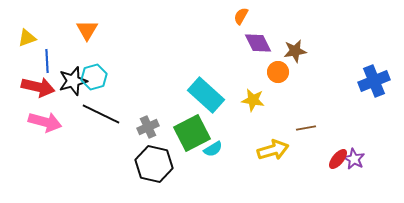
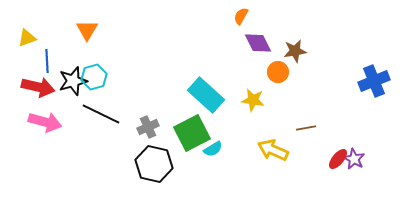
yellow arrow: rotated 140 degrees counterclockwise
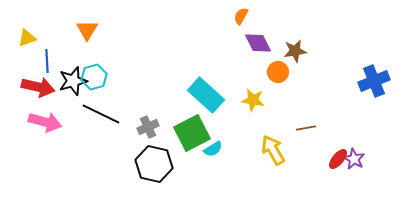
yellow arrow: rotated 36 degrees clockwise
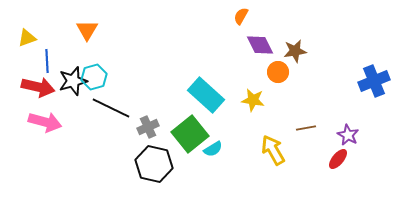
purple diamond: moved 2 px right, 2 px down
black line: moved 10 px right, 6 px up
green square: moved 2 px left, 1 px down; rotated 12 degrees counterclockwise
purple star: moved 6 px left, 24 px up
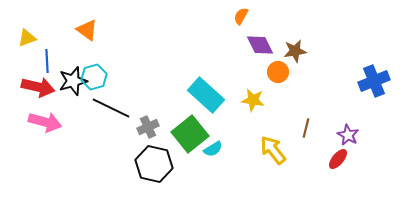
orange triangle: rotated 25 degrees counterclockwise
brown line: rotated 66 degrees counterclockwise
yellow arrow: rotated 8 degrees counterclockwise
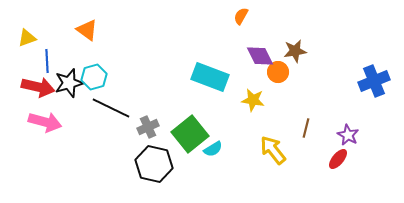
purple diamond: moved 11 px down
black star: moved 4 px left, 2 px down
cyan rectangle: moved 4 px right, 18 px up; rotated 21 degrees counterclockwise
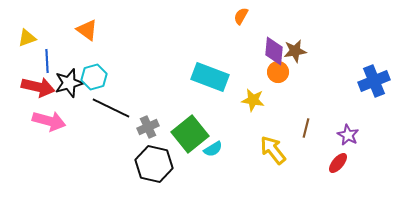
purple diamond: moved 14 px right, 5 px up; rotated 32 degrees clockwise
pink arrow: moved 4 px right, 1 px up
red ellipse: moved 4 px down
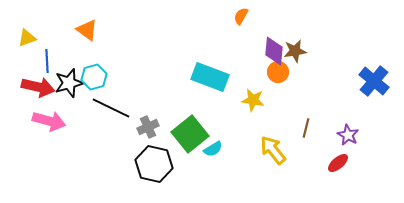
blue cross: rotated 28 degrees counterclockwise
red ellipse: rotated 10 degrees clockwise
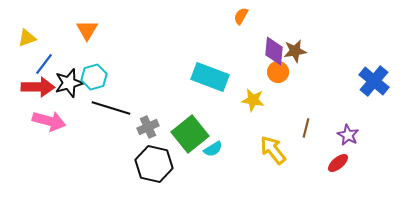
orange triangle: rotated 25 degrees clockwise
blue line: moved 3 px left, 3 px down; rotated 40 degrees clockwise
red arrow: rotated 12 degrees counterclockwise
black line: rotated 9 degrees counterclockwise
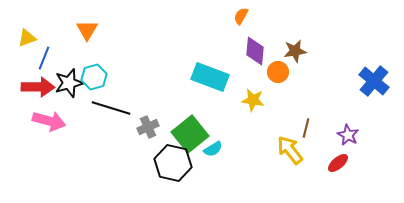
purple diamond: moved 19 px left
blue line: moved 6 px up; rotated 15 degrees counterclockwise
yellow arrow: moved 17 px right
black hexagon: moved 19 px right, 1 px up
